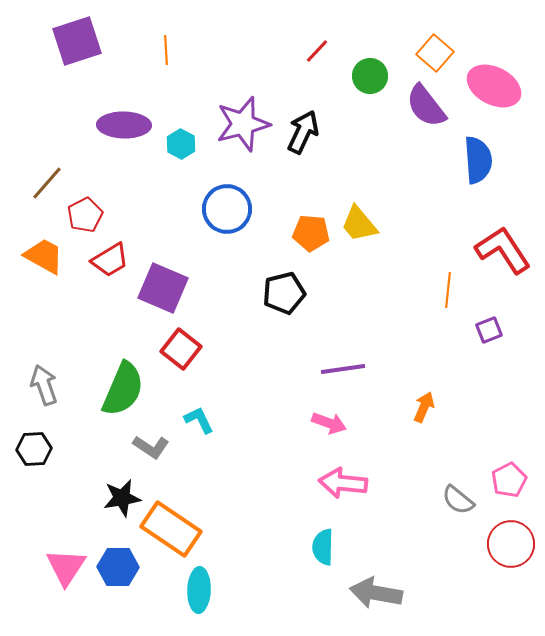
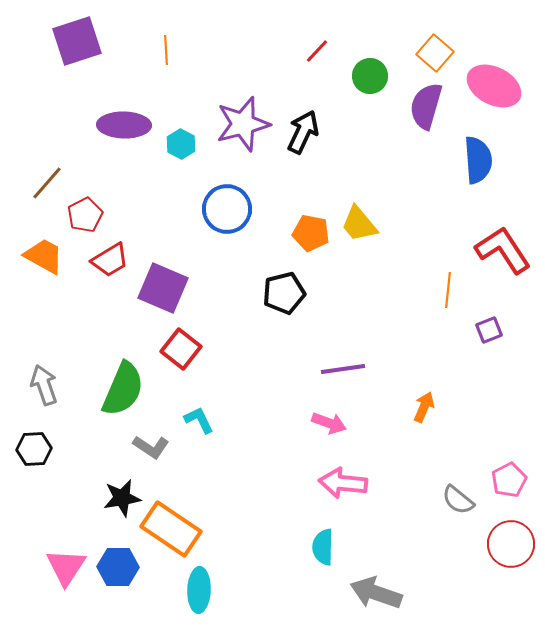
purple semicircle at (426, 106): rotated 54 degrees clockwise
orange pentagon at (311, 233): rotated 6 degrees clockwise
gray arrow at (376, 593): rotated 9 degrees clockwise
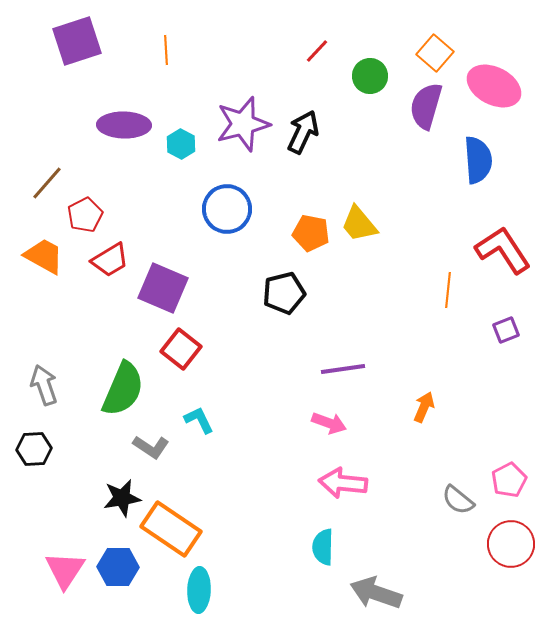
purple square at (489, 330): moved 17 px right
pink triangle at (66, 567): moved 1 px left, 3 px down
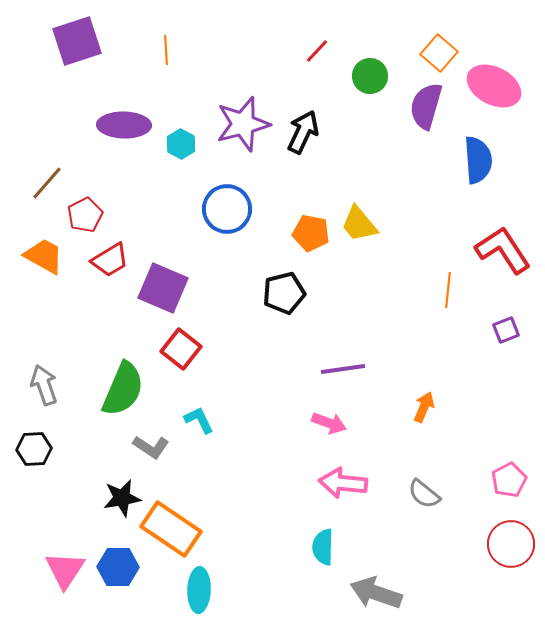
orange square at (435, 53): moved 4 px right
gray semicircle at (458, 500): moved 34 px left, 6 px up
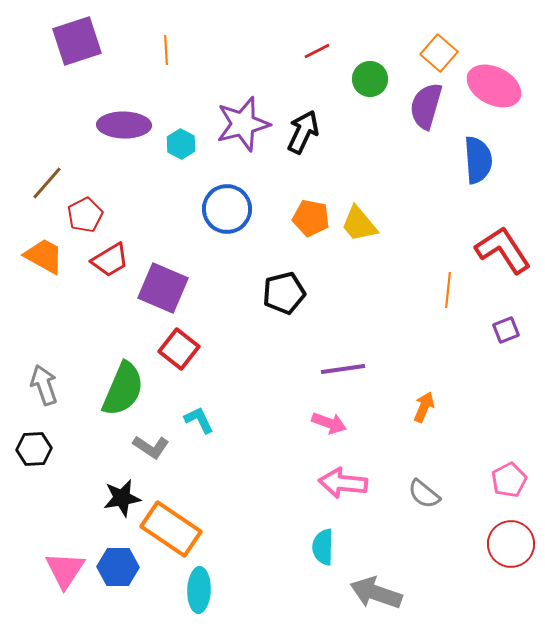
red line at (317, 51): rotated 20 degrees clockwise
green circle at (370, 76): moved 3 px down
orange pentagon at (311, 233): moved 15 px up
red square at (181, 349): moved 2 px left
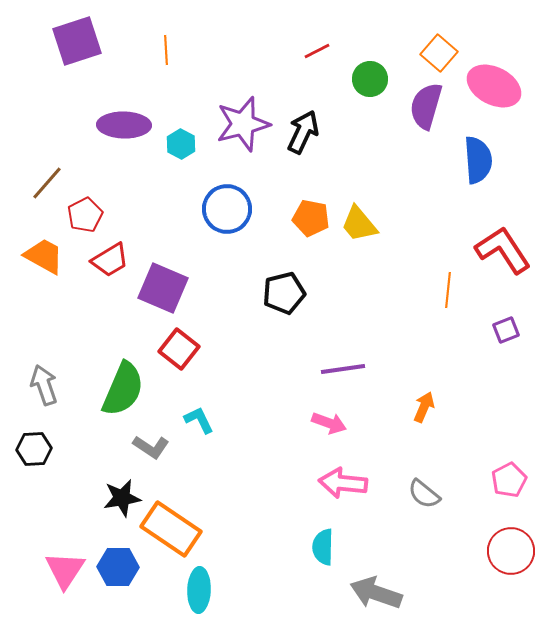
red circle at (511, 544): moved 7 px down
